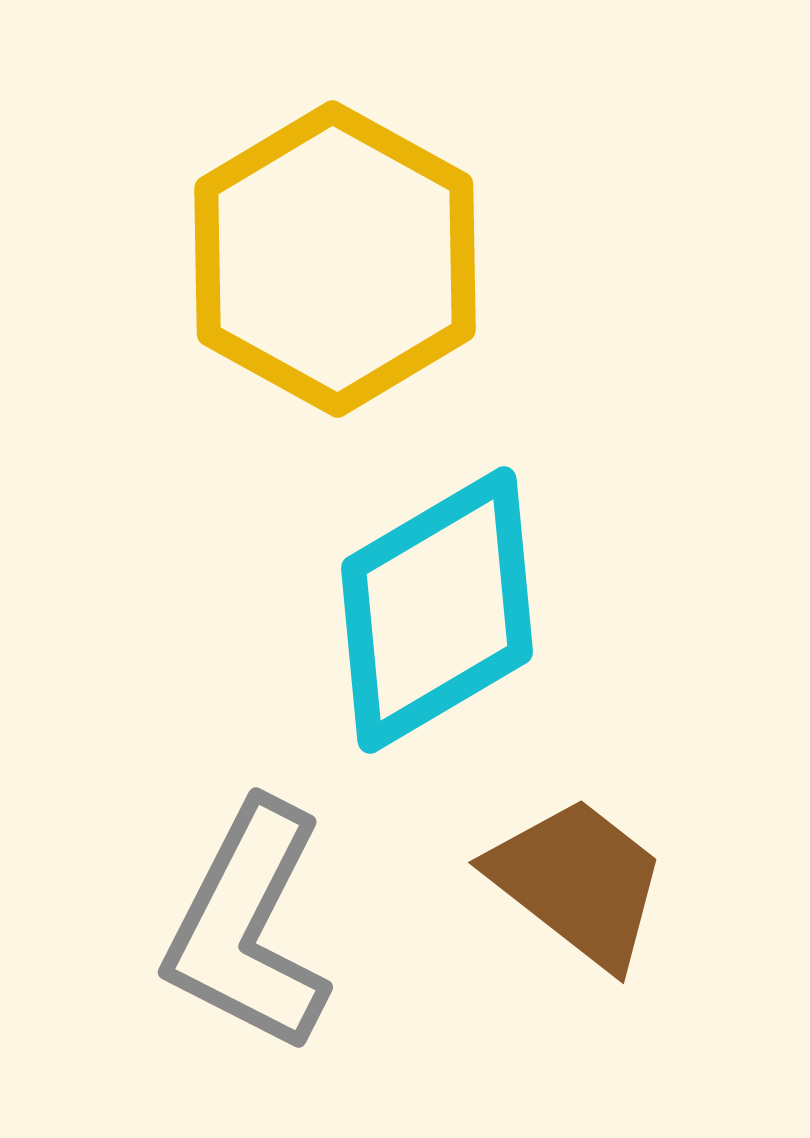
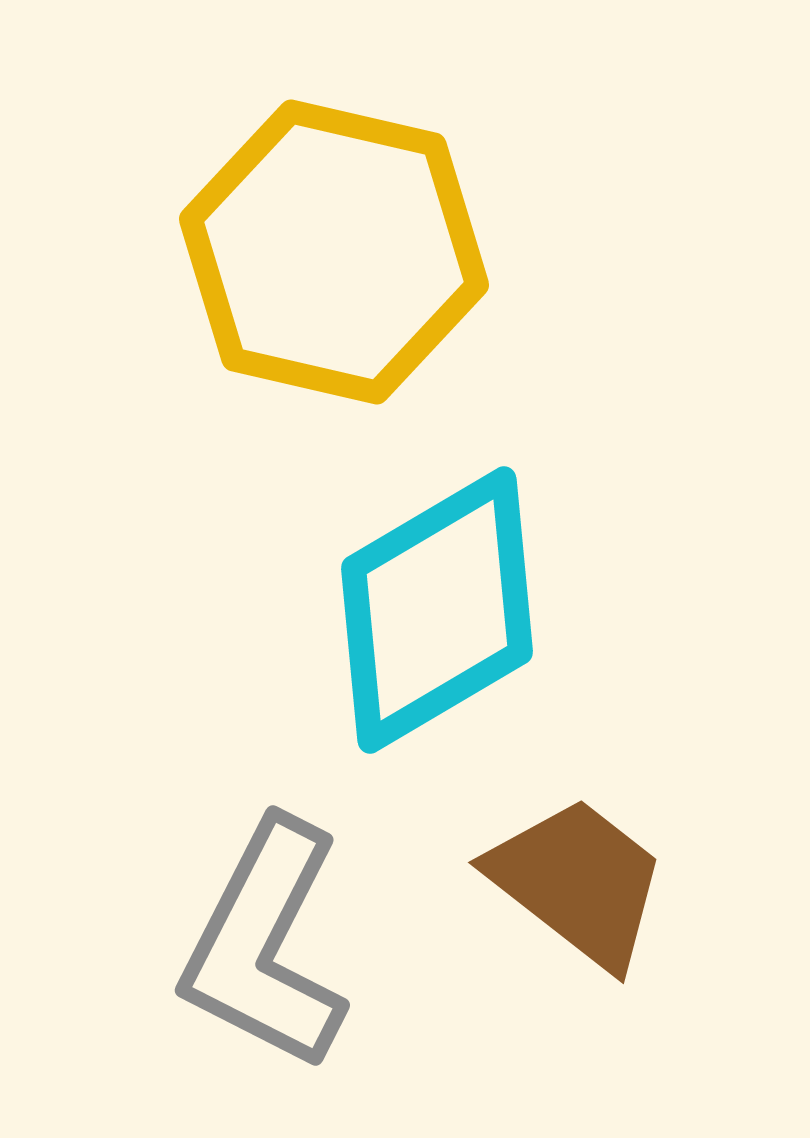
yellow hexagon: moved 1 px left, 7 px up; rotated 16 degrees counterclockwise
gray L-shape: moved 17 px right, 18 px down
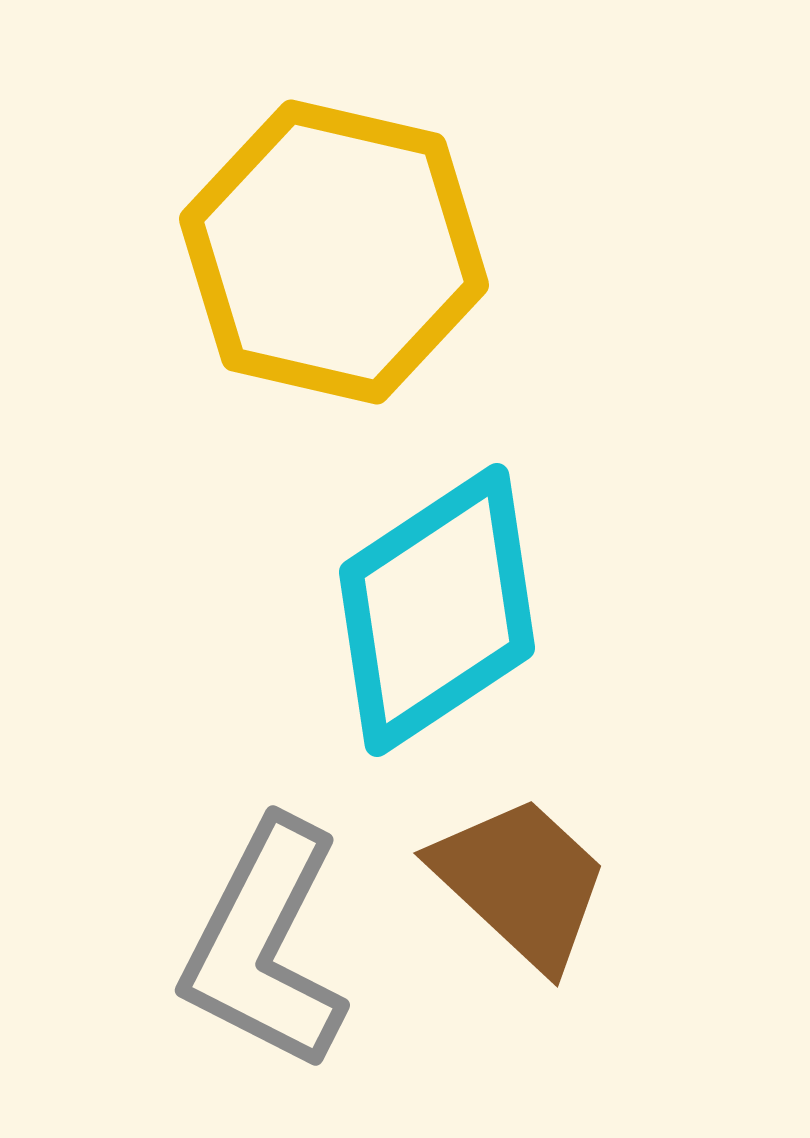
cyan diamond: rotated 3 degrees counterclockwise
brown trapezoid: moved 57 px left; rotated 5 degrees clockwise
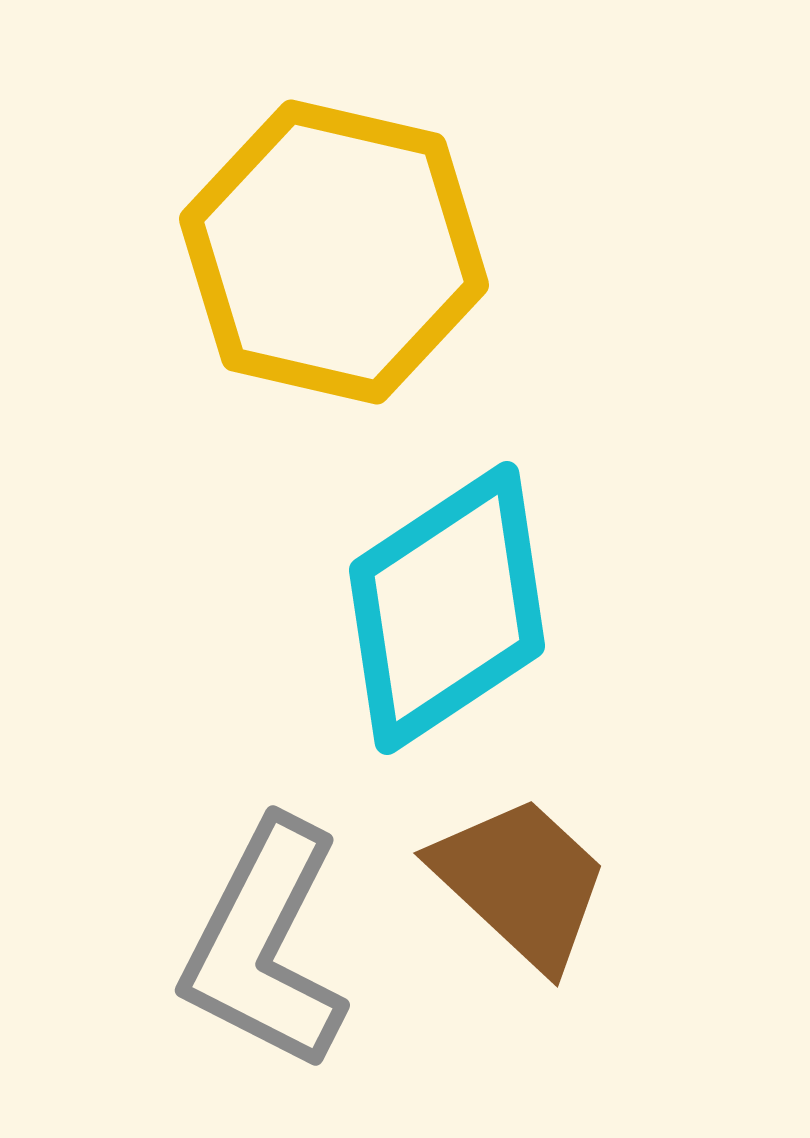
cyan diamond: moved 10 px right, 2 px up
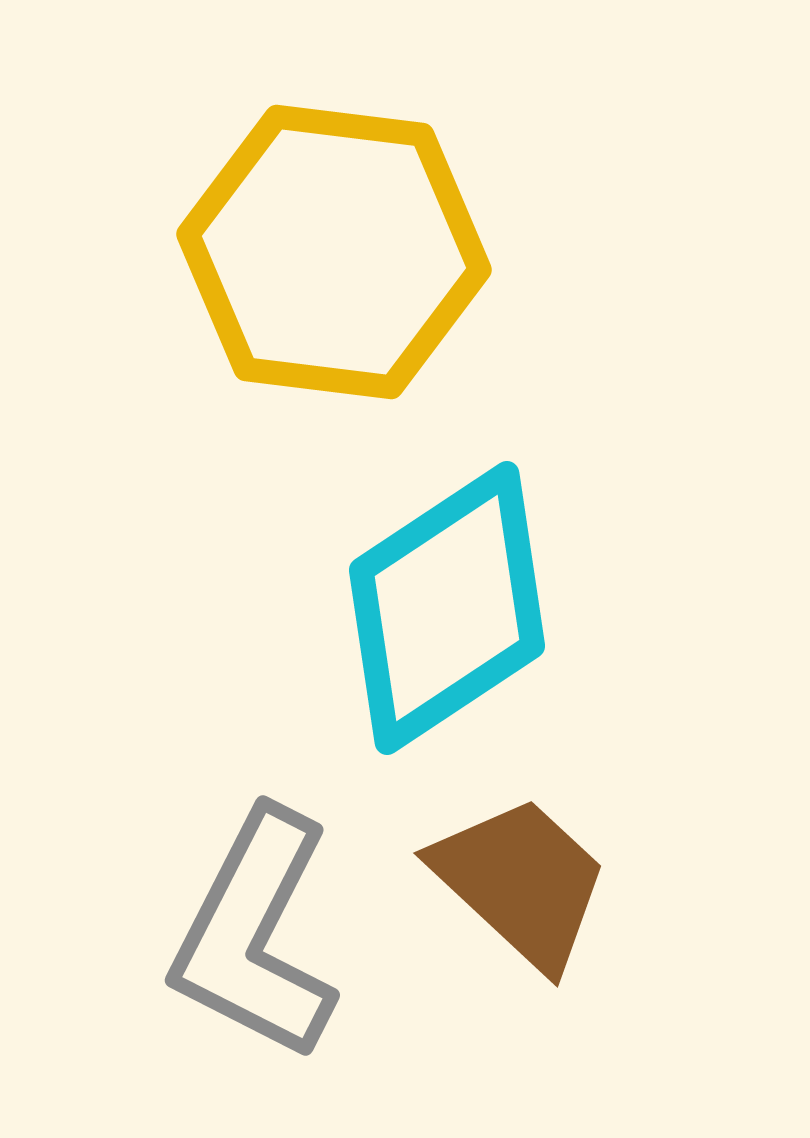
yellow hexagon: rotated 6 degrees counterclockwise
gray L-shape: moved 10 px left, 10 px up
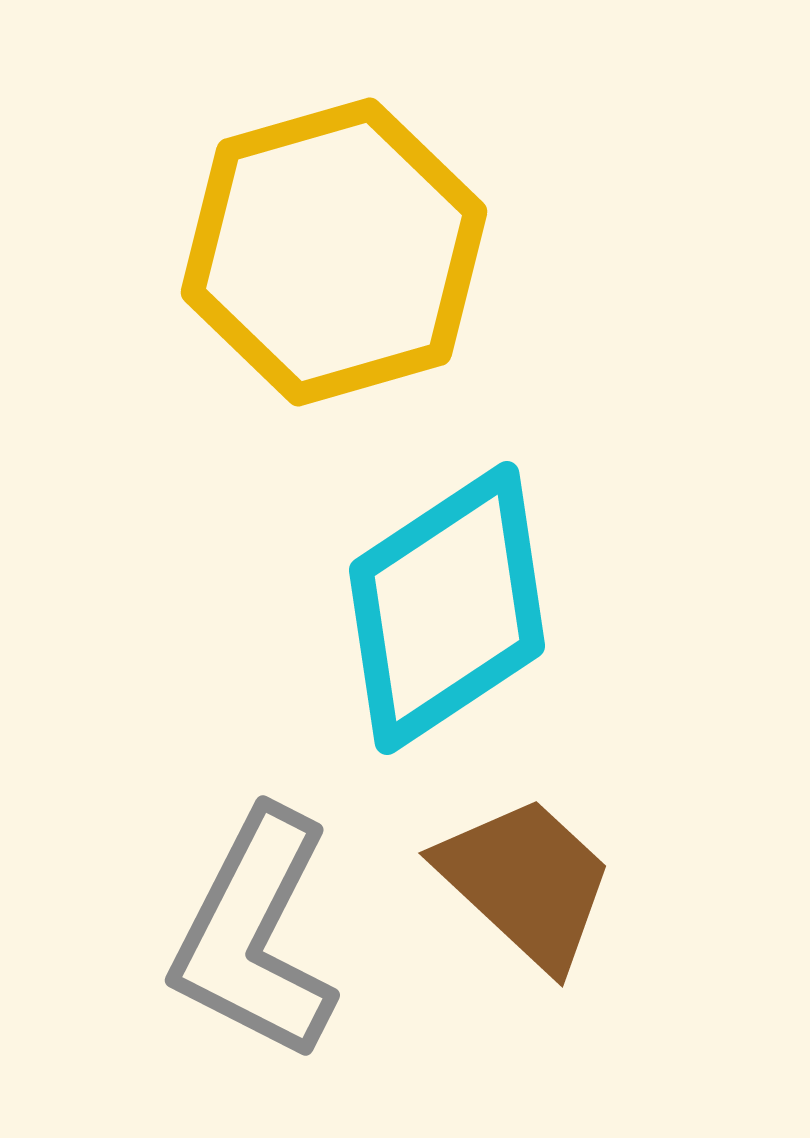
yellow hexagon: rotated 23 degrees counterclockwise
brown trapezoid: moved 5 px right
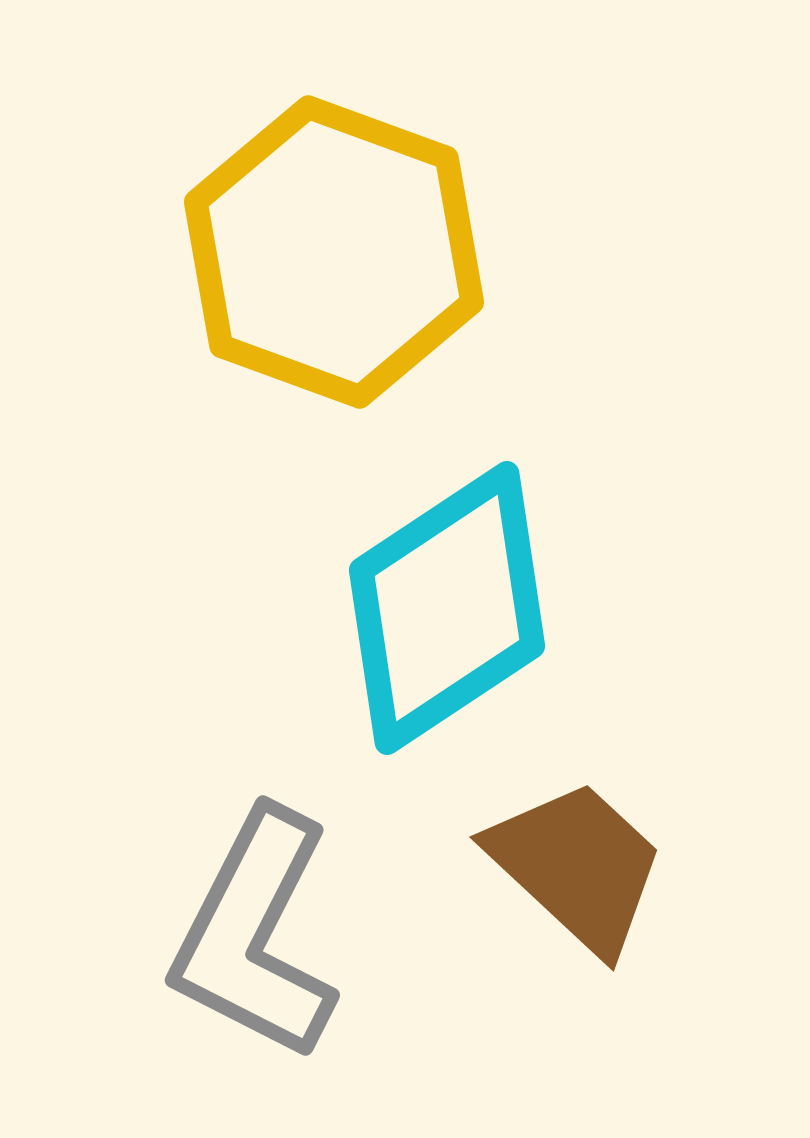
yellow hexagon: rotated 24 degrees counterclockwise
brown trapezoid: moved 51 px right, 16 px up
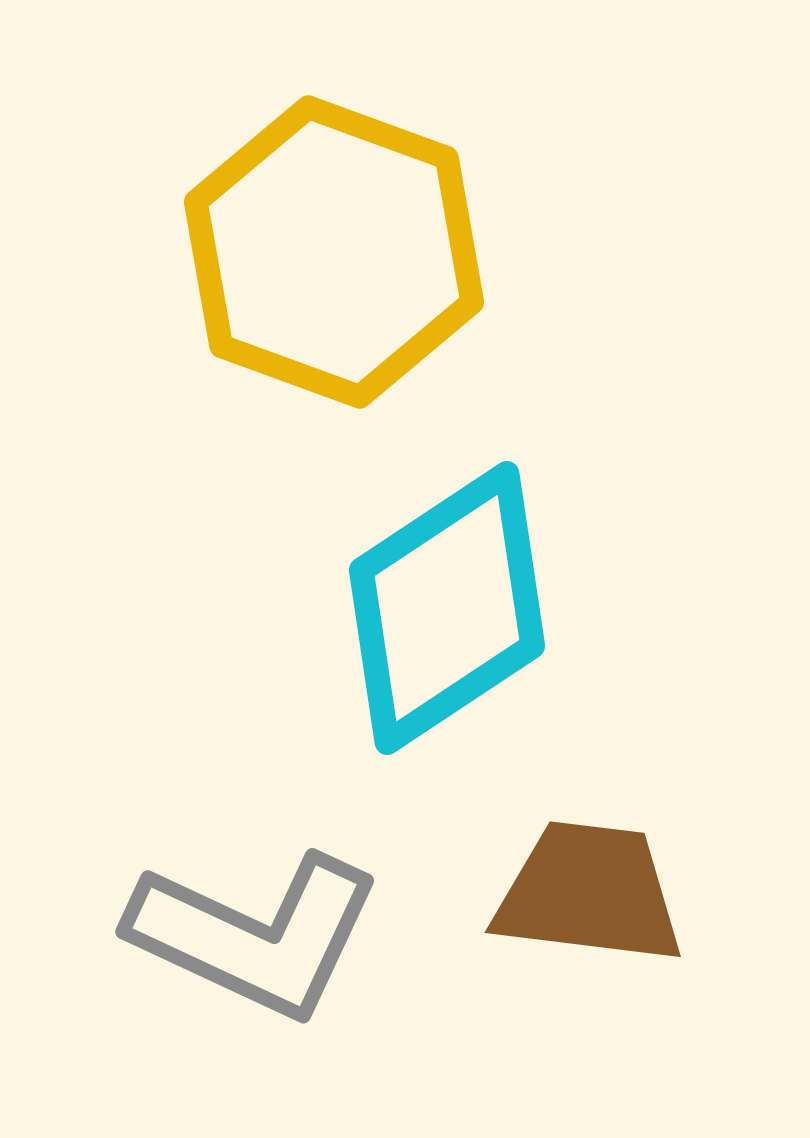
brown trapezoid: moved 12 px right, 27 px down; rotated 36 degrees counterclockwise
gray L-shape: rotated 92 degrees counterclockwise
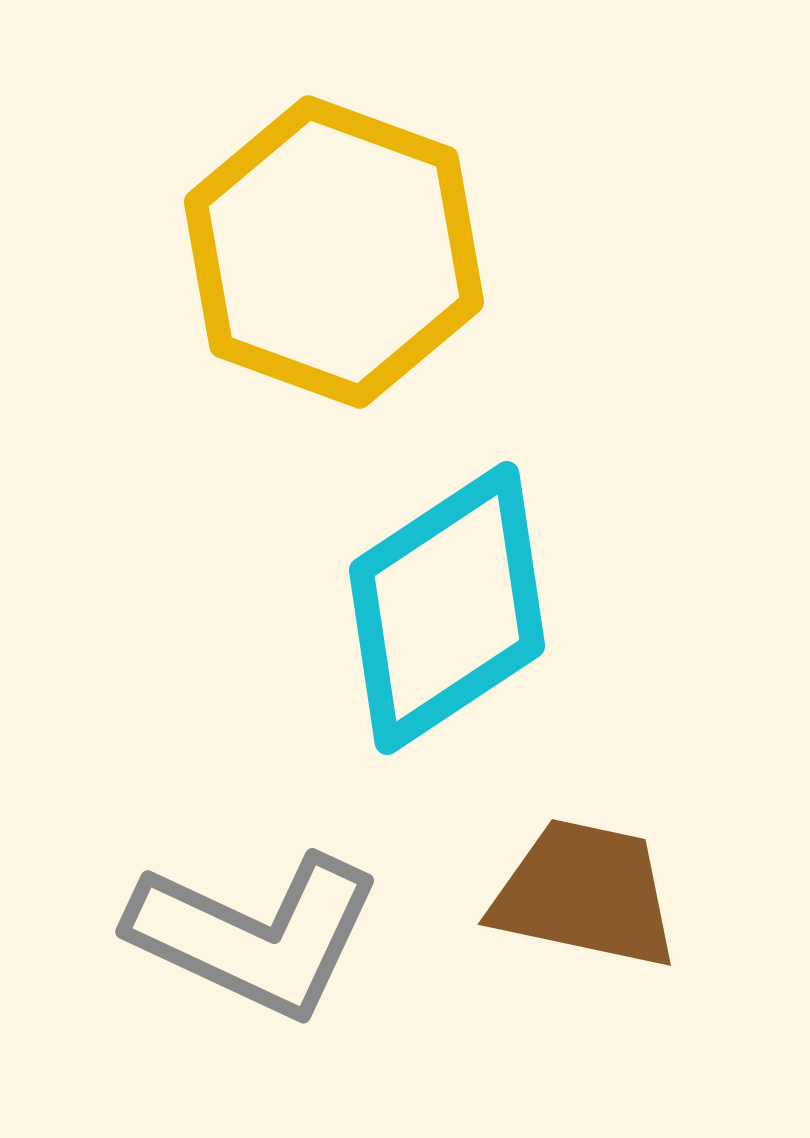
brown trapezoid: moved 4 px left, 1 px down; rotated 5 degrees clockwise
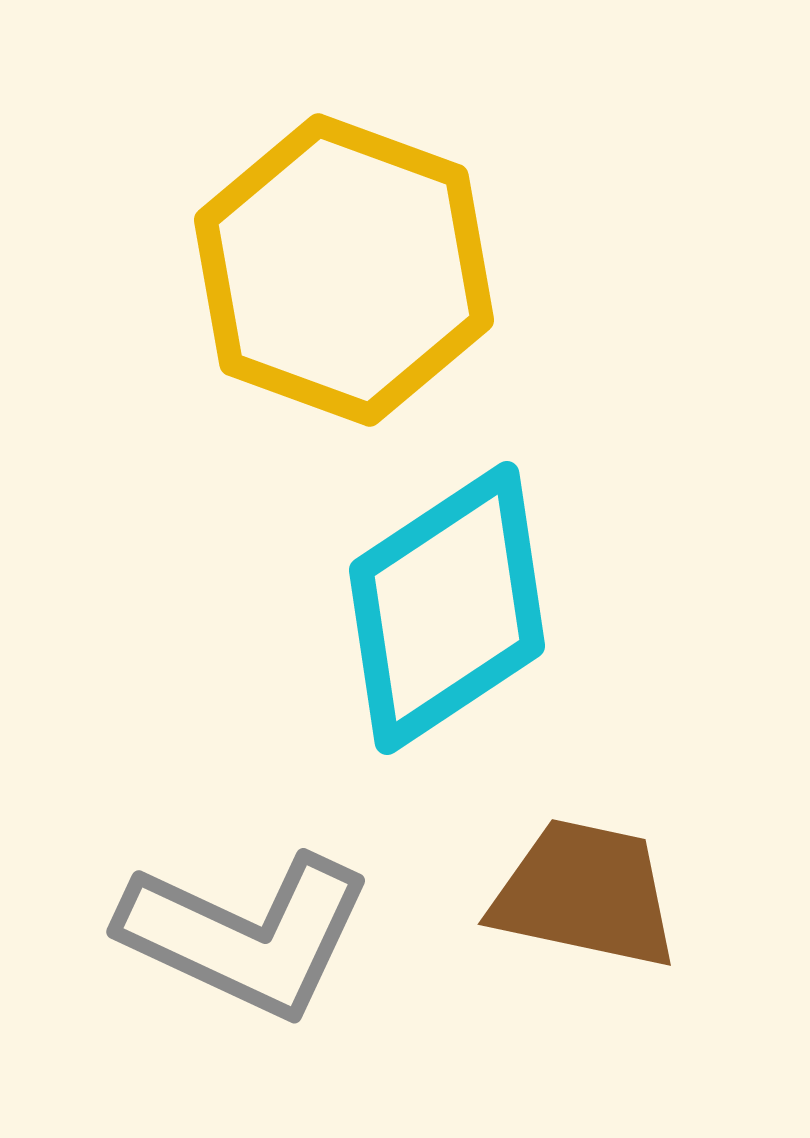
yellow hexagon: moved 10 px right, 18 px down
gray L-shape: moved 9 px left
